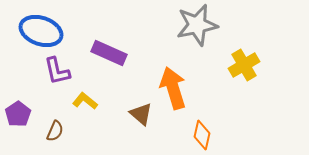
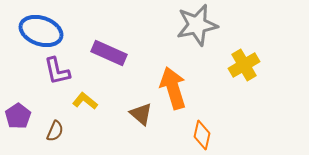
purple pentagon: moved 2 px down
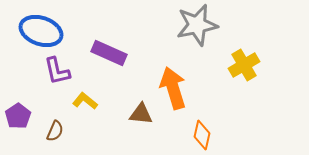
brown triangle: rotated 35 degrees counterclockwise
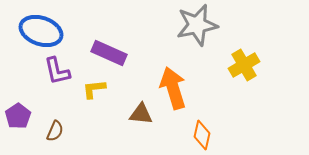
yellow L-shape: moved 9 px right, 12 px up; rotated 45 degrees counterclockwise
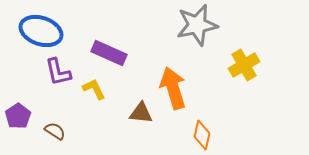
purple L-shape: moved 1 px right, 1 px down
yellow L-shape: rotated 70 degrees clockwise
brown triangle: moved 1 px up
brown semicircle: rotated 80 degrees counterclockwise
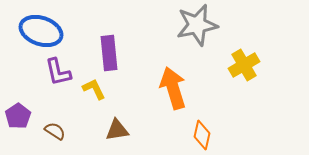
purple rectangle: rotated 60 degrees clockwise
brown triangle: moved 24 px left, 17 px down; rotated 15 degrees counterclockwise
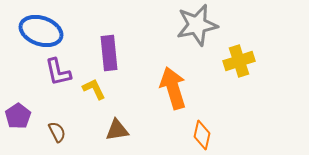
yellow cross: moved 5 px left, 4 px up; rotated 12 degrees clockwise
brown semicircle: moved 2 px right, 1 px down; rotated 30 degrees clockwise
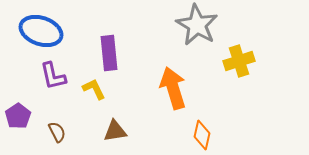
gray star: rotated 30 degrees counterclockwise
purple L-shape: moved 5 px left, 4 px down
brown triangle: moved 2 px left, 1 px down
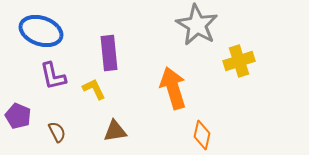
purple pentagon: rotated 15 degrees counterclockwise
